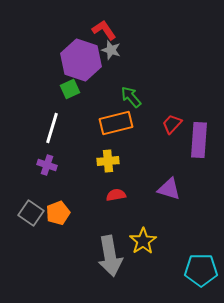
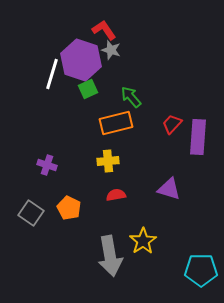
green square: moved 18 px right
white line: moved 54 px up
purple rectangle: moved 1 px left, 3 px up
orange pentagon: moved 11 px right, 5 px up; rotated 25 degrees counterclockwise
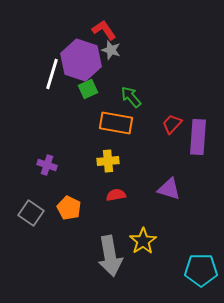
orange rectangle: rotated 24 degrees clockwise
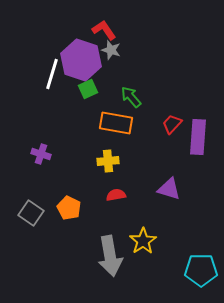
purple cross: moved 6 px left, 11 px up
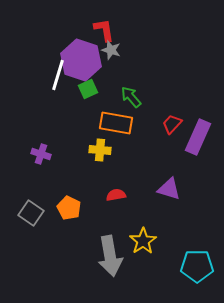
red L-shape: rotated 25 degrees clockwise
white line: moved 6 px right, 1 px down
purple rectangle: rotated 20 degrees clockwise
yellow cross: moved 8 px left, 11 px up; rotated 10 degrees clockwise
cyan pentagon: moved 4 px left, 4 px up
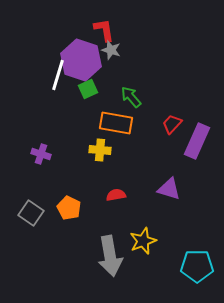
purple rectangle: moved 1 px left, 4 px down
yellow star: rotated 12 degrees clockwise
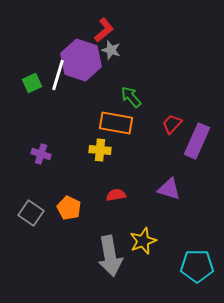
red L-shape: rotated 60 degrees clockwise
green square: moved 56 px left, 6 px up
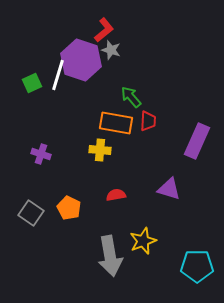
red trapezoid: moved 24 px left, 3 px up; rotated 140 degrees clockwise
